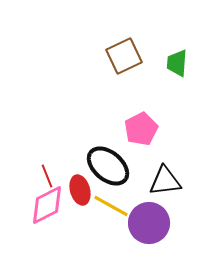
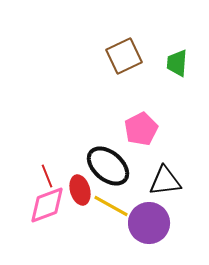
pink diamond: rotated 6 degrees clockwise
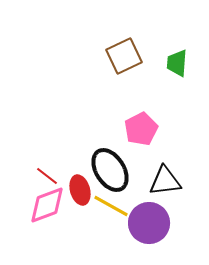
black ellipse: moved 2 px right, 4 px down; rotated 18 degrees clockwise
red line: rotated 30 degrees counterclockwise
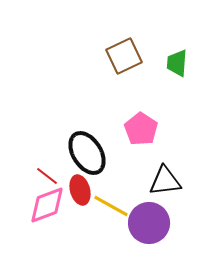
pink pentagon: rotated 12 degrees counterclockwise
black ellipse: moved 23 px left, 17 px up
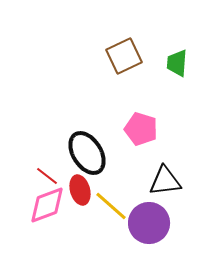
pink pentagon: rotated 16 degrees counterclockwise
yellow line: rotated 12 degrees clockwise
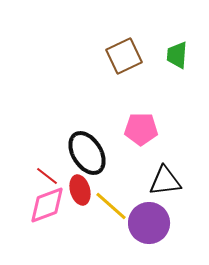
green trapezoid: moved 8 px up
pink pentagon: rotated 16 degrees counterclockwise
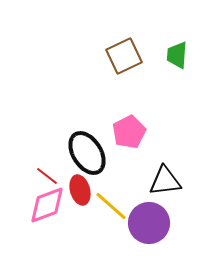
pink pentagon: moved 12 px left, 3 px down; rotated 28 degrees counterclockwise
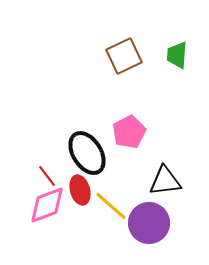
red line: rotated 15 degrees clockwise
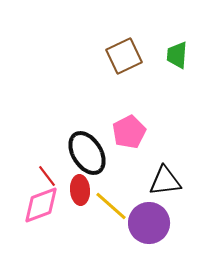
red ellipse: rotated 12 degrees clockwise
pink diamond: moved 6 px left
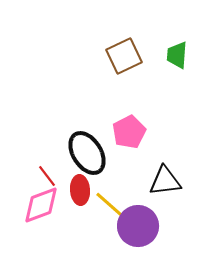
purple circle: moved 11 px left, 3 px down
